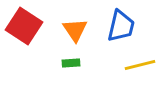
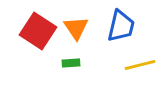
red square: moved 14 px right, 5 px down
orange triangle: moved 1 px right, 2 px up
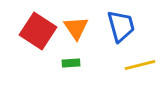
blue trapezoid: rotated 28 degrees counterclockwise
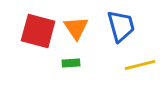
red square: rotated 18 degrees counterclockwise
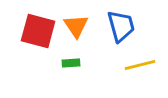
orange triangle: moved 2 px up
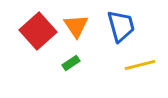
red square: rotated 33 degrees clockwise
green rectangle: rotated 30 degrees counterclockwise
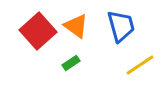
orange triangle: rotated 20 degrees counterclockwise
yellow line: rotated 20 degrees counterclockwise
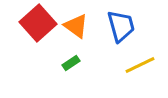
red square: moved 8 px up
yellow line: rotated 8 degrees clockwise
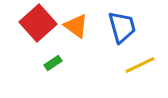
blue trapezoid: moved 1 px right, 1 px down
green rectangle: moved 18 px left
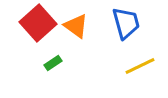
blue trapezoid: moved 4 px right, 4 px up
yellow line: moved 1 px down
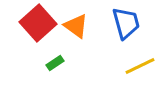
green rectangle: moved 2 px right
